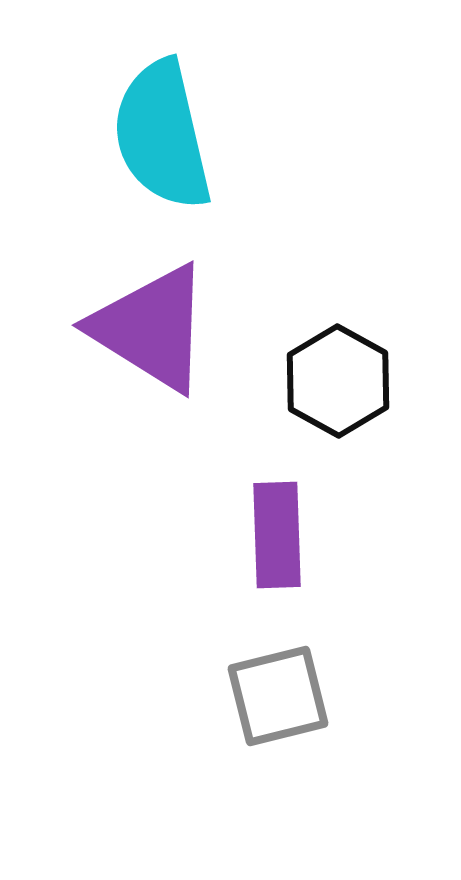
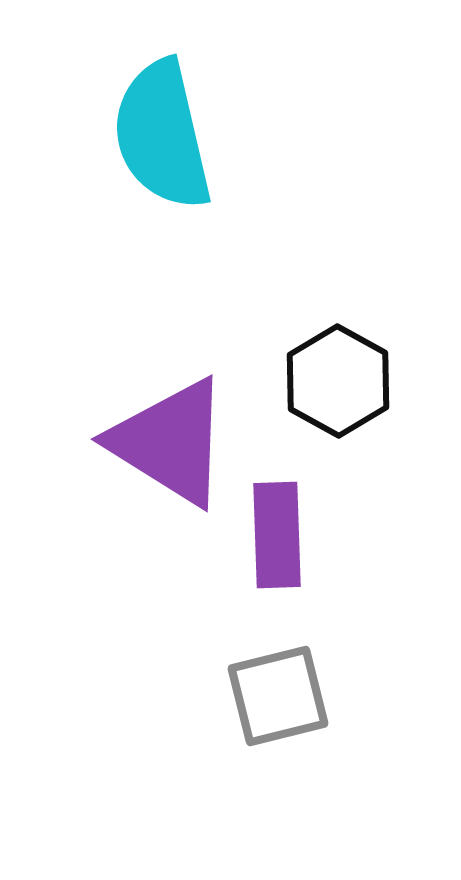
purple triangle: moved 19 px right, 114 px down
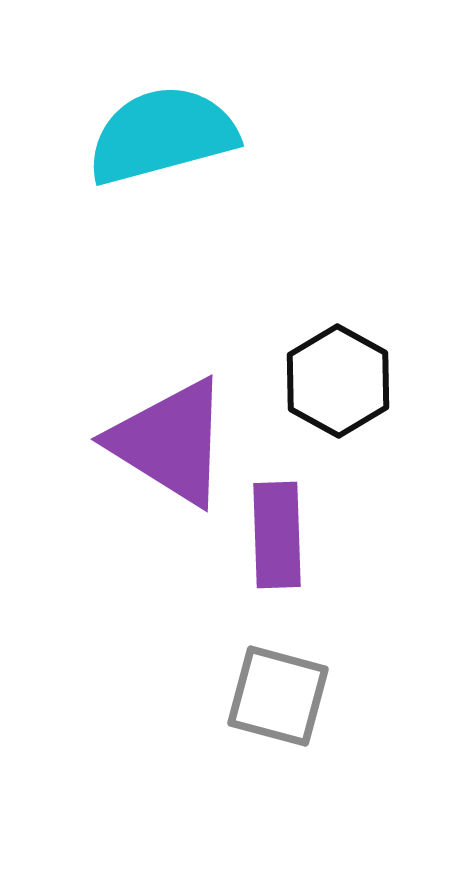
cyan semicircle: rotated 88 degrees clockwise
gray square: rotated 29 degrees clockwise
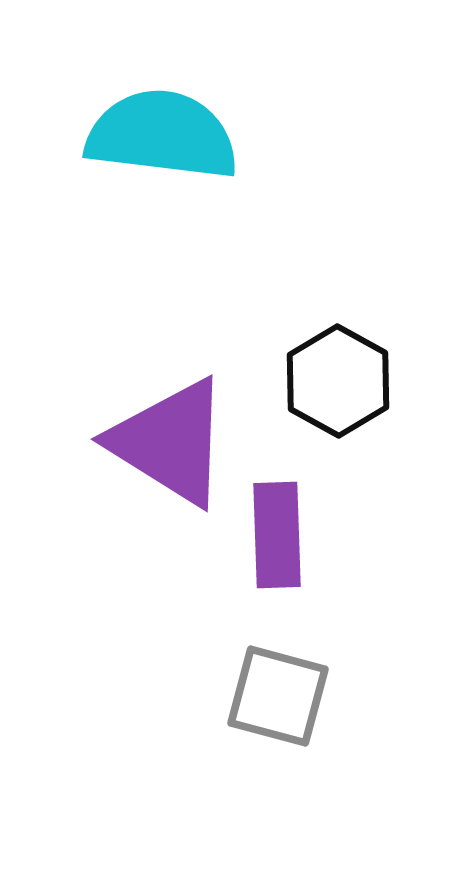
cyan semicircle: rotated 22 degrees clockwise
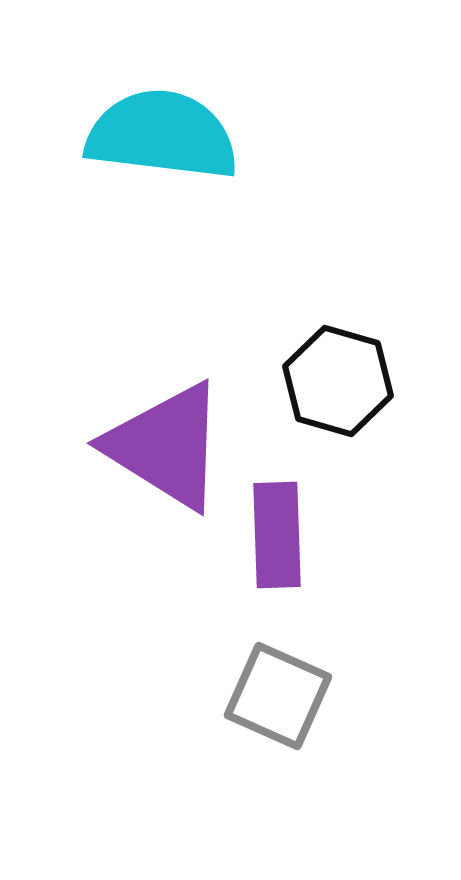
black hexagon: rotated 13 degrees counterclockwise
purple triangle: moved 4 px left, 4 px down
gray square: rotated 9 degrees clockwise
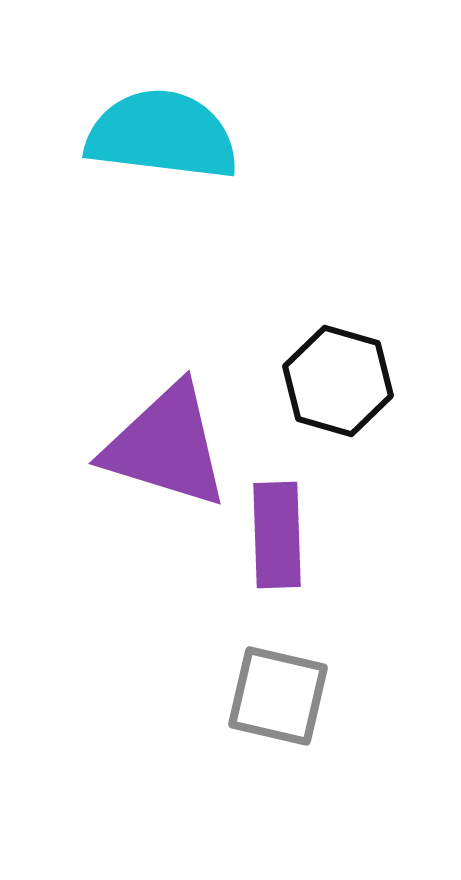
purple triangle: rotated 15 degrees counterclockwise
gray square: rotated 11 degrees counterclockwise
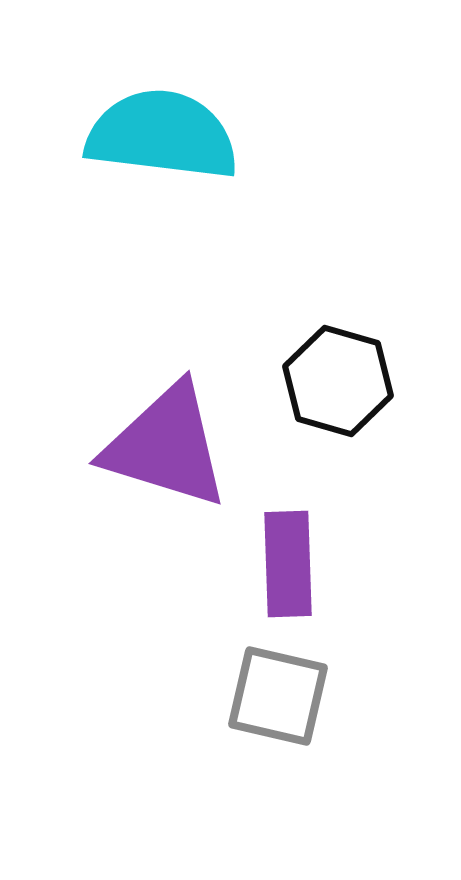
purple rectangle: moved 11 px right, 29 px down
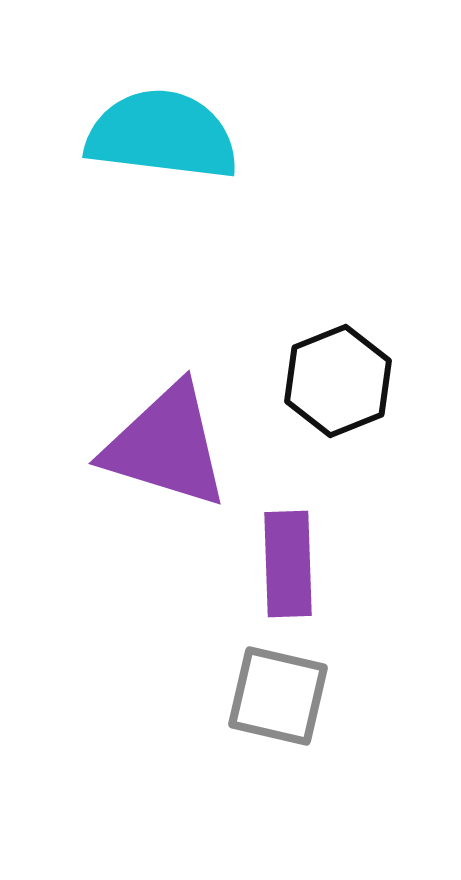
black hexagon: rotated 22 degrees clockwise
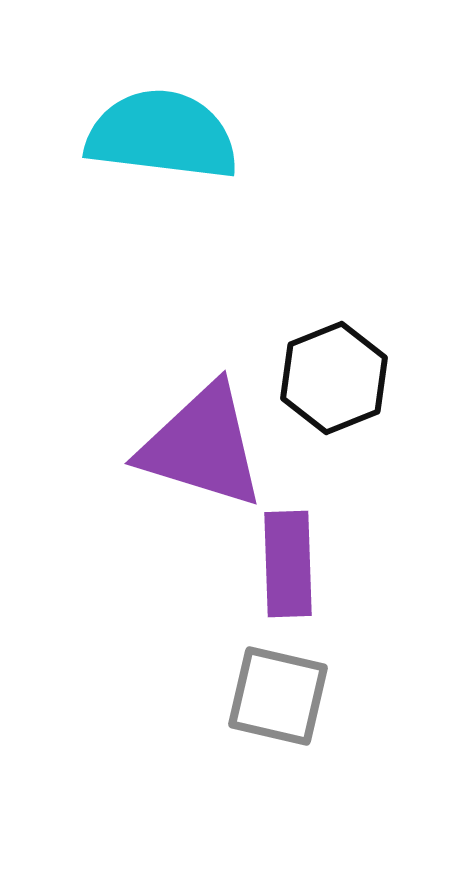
black hexagon: moved 4 px left, 3 px up
purple triangle: moved 36 px right
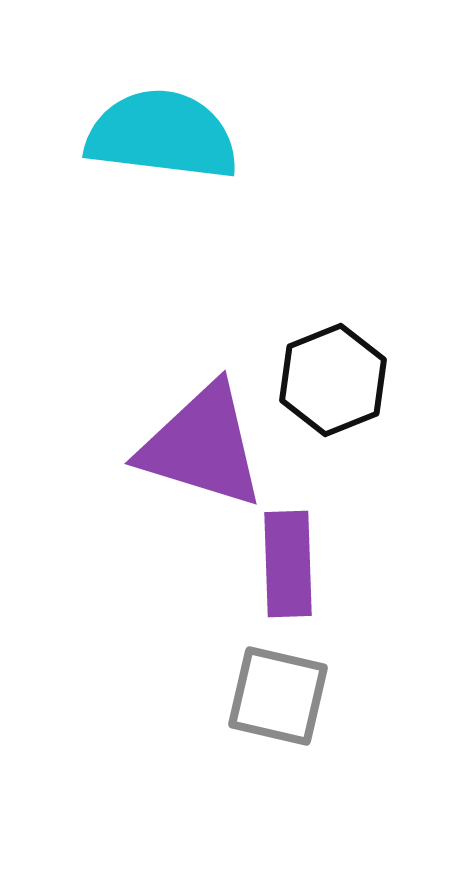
black hexagon: moved 1 px left, 2 px down
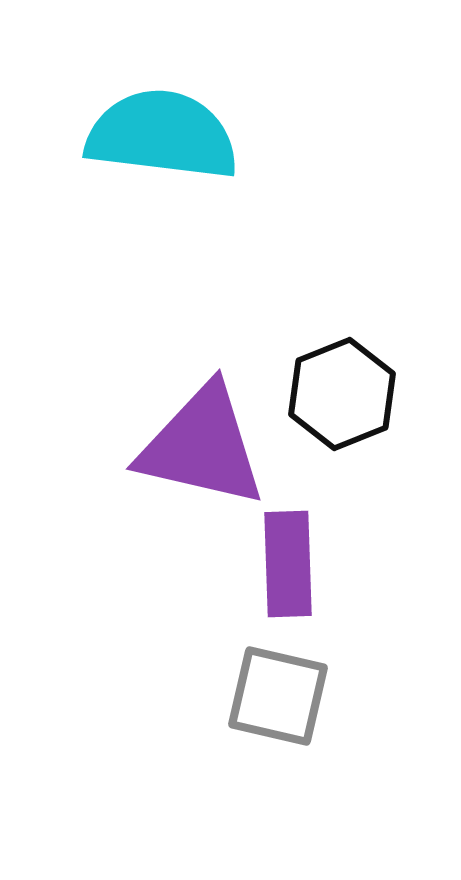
black hexagon: moved 9 px right, 14 px down
purple triangle: rotated 4 degrees counterclockwise
